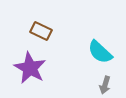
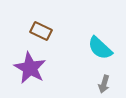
cyan semicircle: moved 4 px up
gray arrow: moved 1 px left, 1 px up
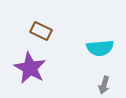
cyan semicircle: rotated 48 degrees counterclockwise
gray arrow: moved 1 px down
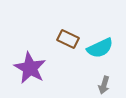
brown rectangle: moved 27 px right, 8 px down
cyan semicircle: rotated 20 degrees counterclockwise
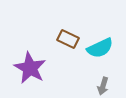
gray arrow: moved 1 px left, 1 px down
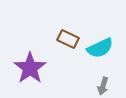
purple star: rotated 8 degrees clockwise
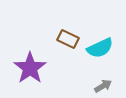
gray arrow: rotated 138 degrees counterclockwise
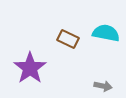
cyan semicircle: moved 6 px right, 15 px up; rotated 144 degrees counterclockwise
gray arrow: rotated 42 degrees clockwise
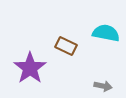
brown rectangle: moved 2 px left, 7 px down
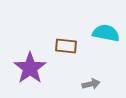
brown rectangle: rotated 20 degrees counterclockwise
gray arrow: moved 12 px left, 2 px up; rotated 24 degrees counterclockwise
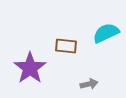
cyan semicircle: rotated 36 degrees counterclockwise
gray arrow: moved 2 px left
